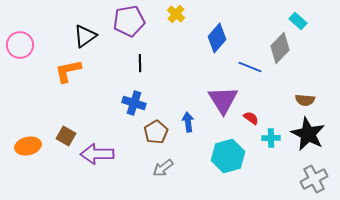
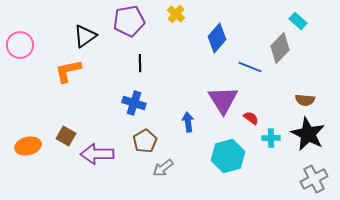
brown pentagon: moved 11 px left, 9 px down
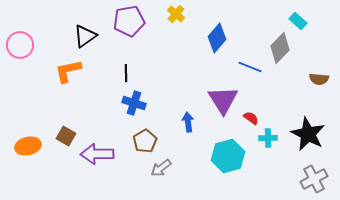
black line: moved 14 px left, 10 px down
brown semicircle: moved 14 px right, 21 px up
cyan cross: moved 3 px left
gray arrow: moved 2 px left
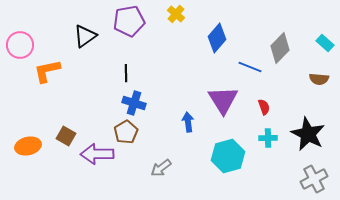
cyan rectangle: moved 27 px right, 22 px down
orange L-shape: moved 21 px left
red semicircle: moved 13 px right, 11 px up; rotated 35 degrees clockwise
brown pentagon: moved 19 px left, 9 px up
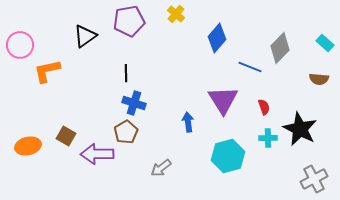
black star: moved 8 px left, 5 px up
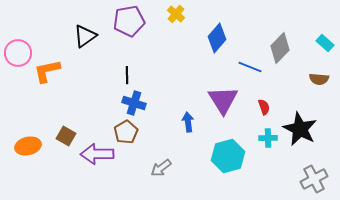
pink circle: moved 2 px left, 8 px down
black line: moved 1 px right, 2 px down
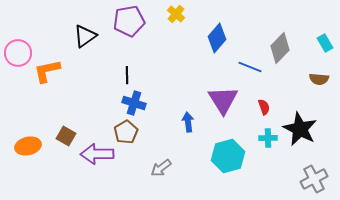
cyan rectangle: rotated 18 degrees clockwise
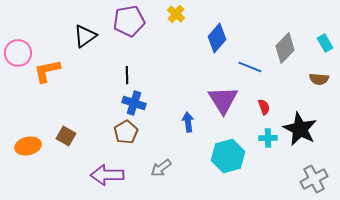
gray diamond: moved 5 px right
purple arrow: moved 10 px right, 21 px down
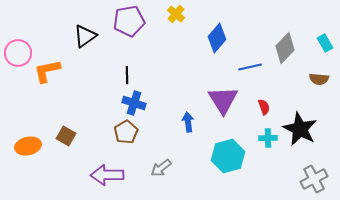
blue line: rotated 35 degrees counterclockwise
